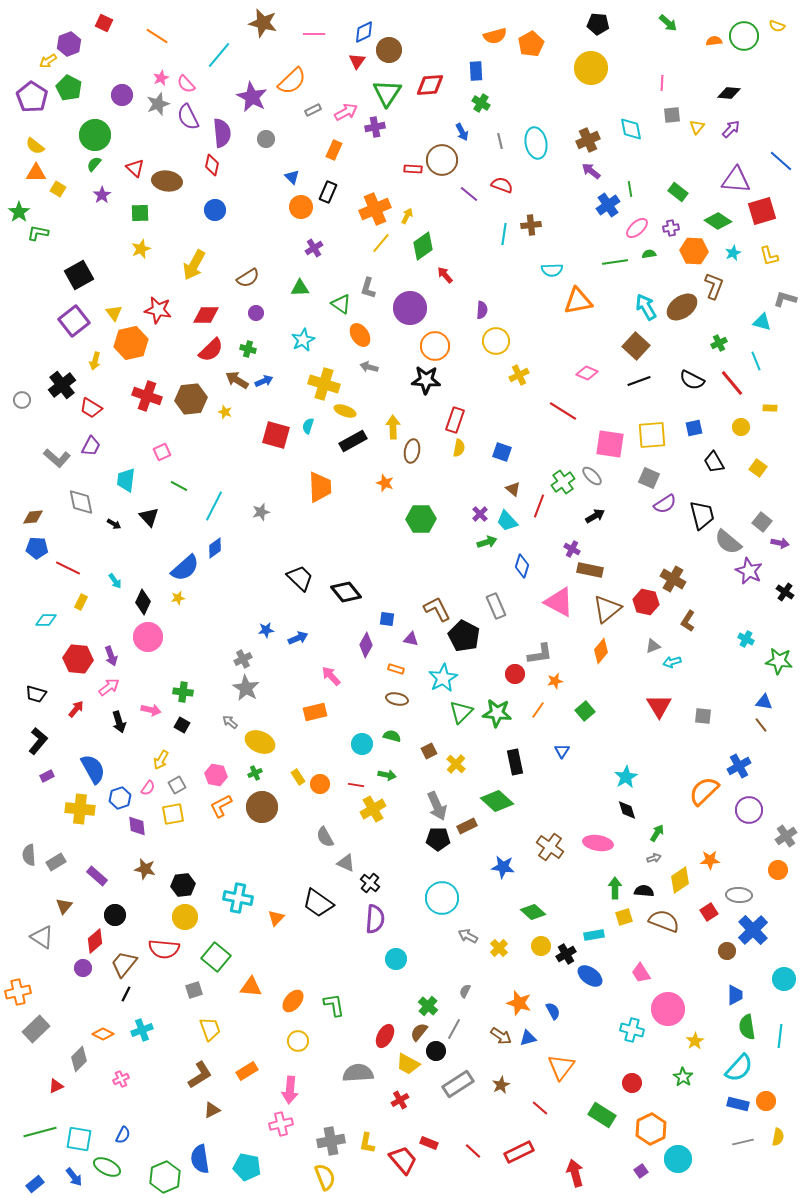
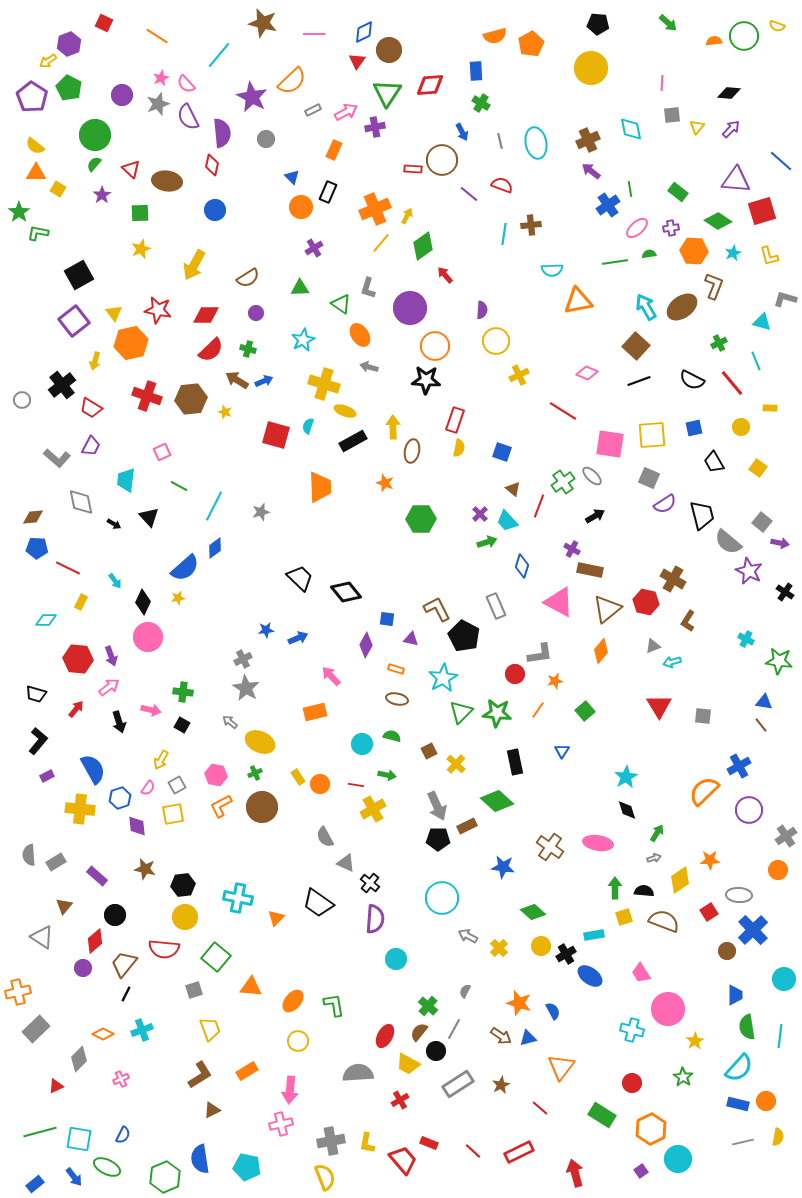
red triangle at (135, 168): moved 4 px left, 1 px down
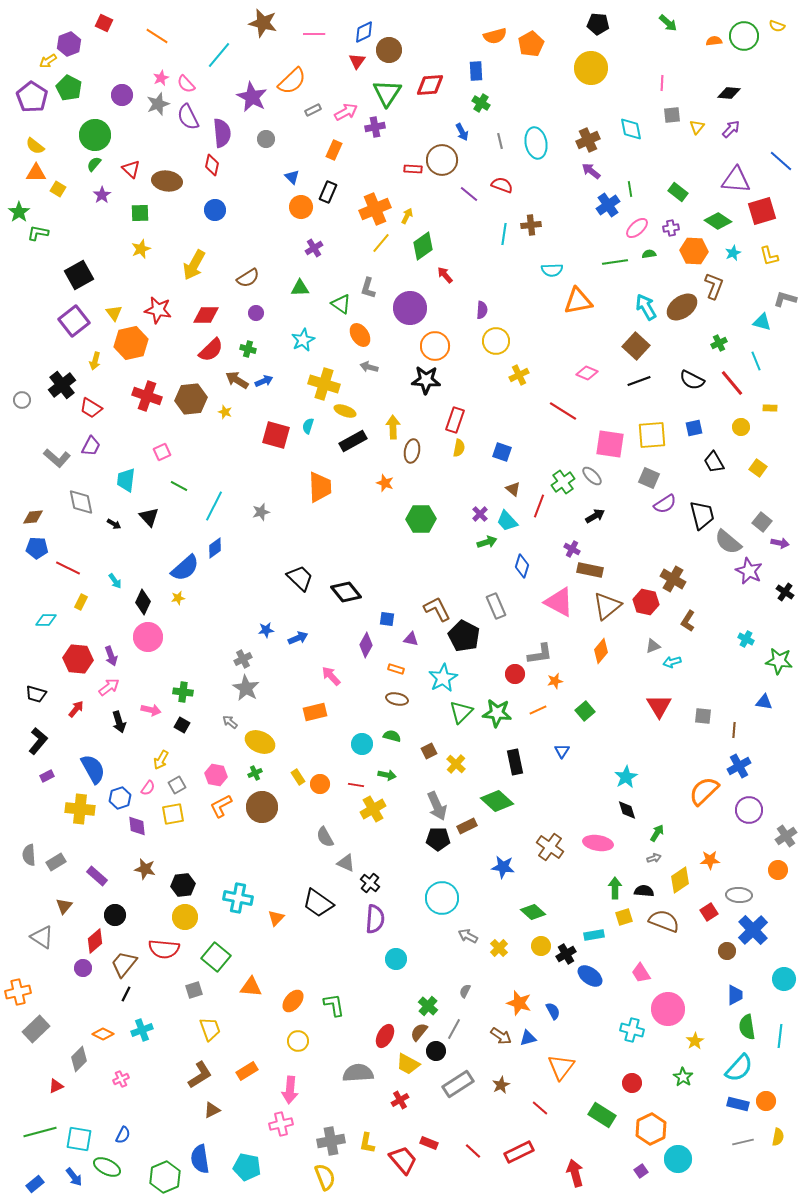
brown triangle at (607, 609): moved 3 px up
orange line at (538, 710): rotated 30 degrees clockwise
brown line at (761, 725): moved 27 px left, 5 px down; rotated 42 degrees clockwise
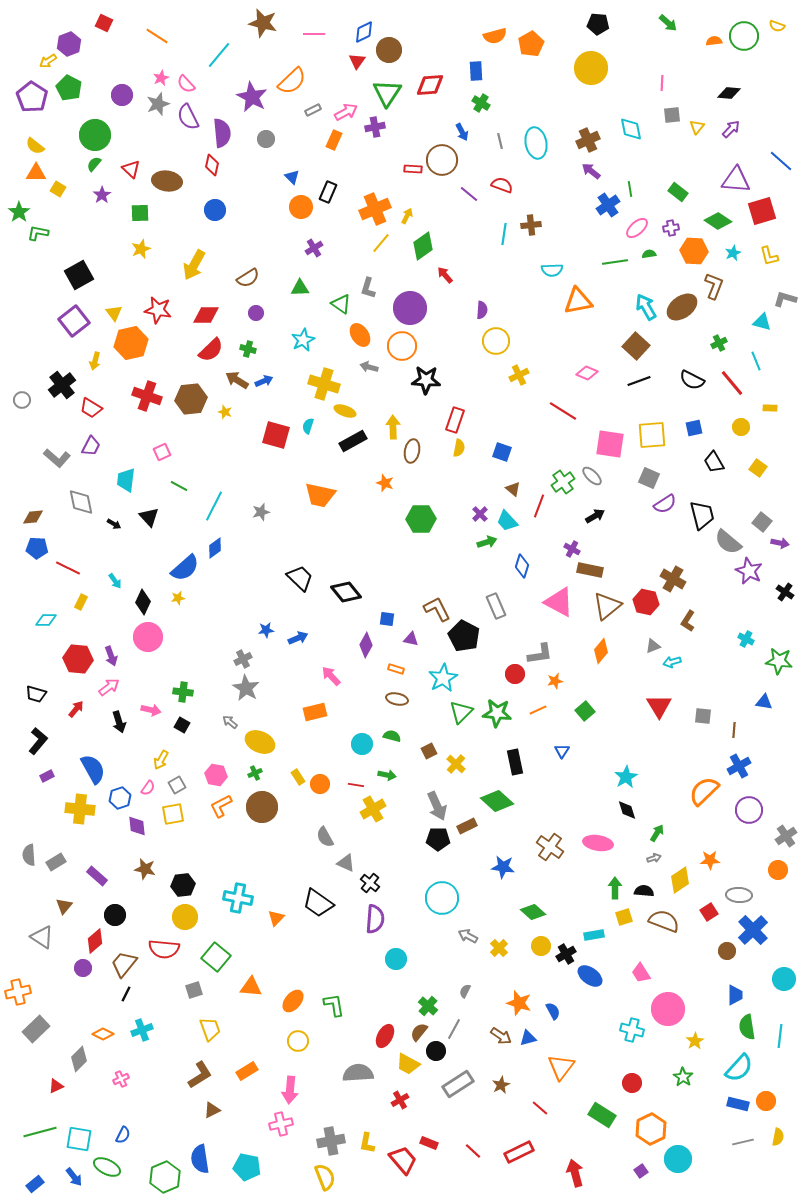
orange rectangle at (334, 150): moved 10 px up
orange circle at (435, 346): moved 33 px left
orange trapezoid at (320, 487): moved 8 px down; rotated 104 degrees clockwise
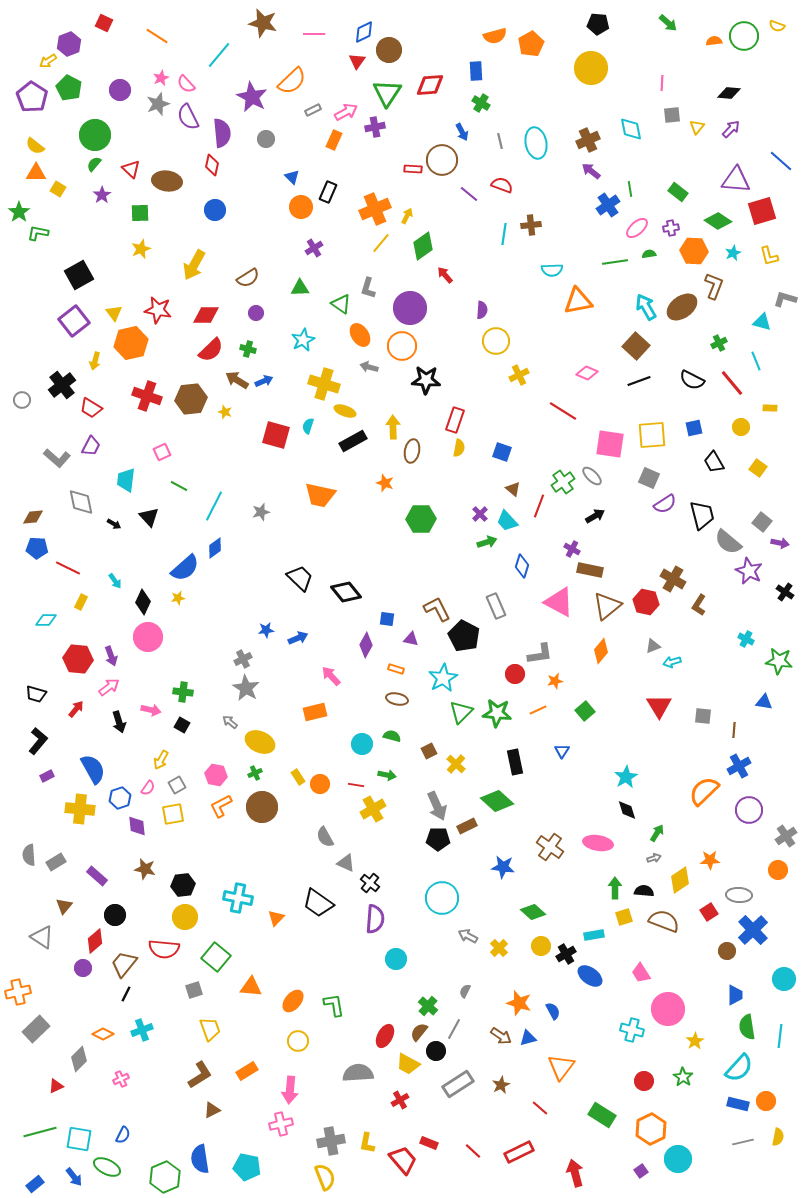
purple circle at (122, 95): moved 2 px left, 5 px up
brown L-shape at (688, 621): moved 11 px right, 16 px up
red circle at (632, 1083): moved 12 px right, 2 px up
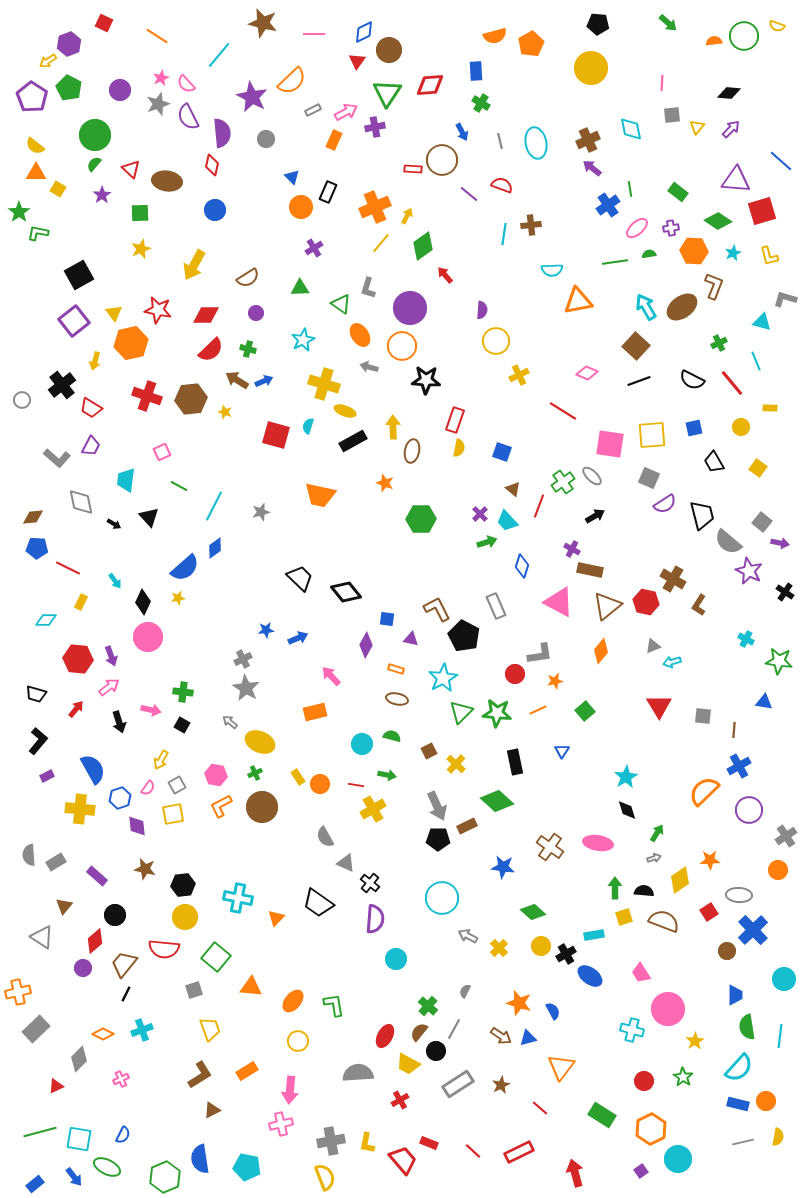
purple arrow at (591, 171): moved 1 px right, 3 px up
orange cross at (375, 209): moved 2 px up
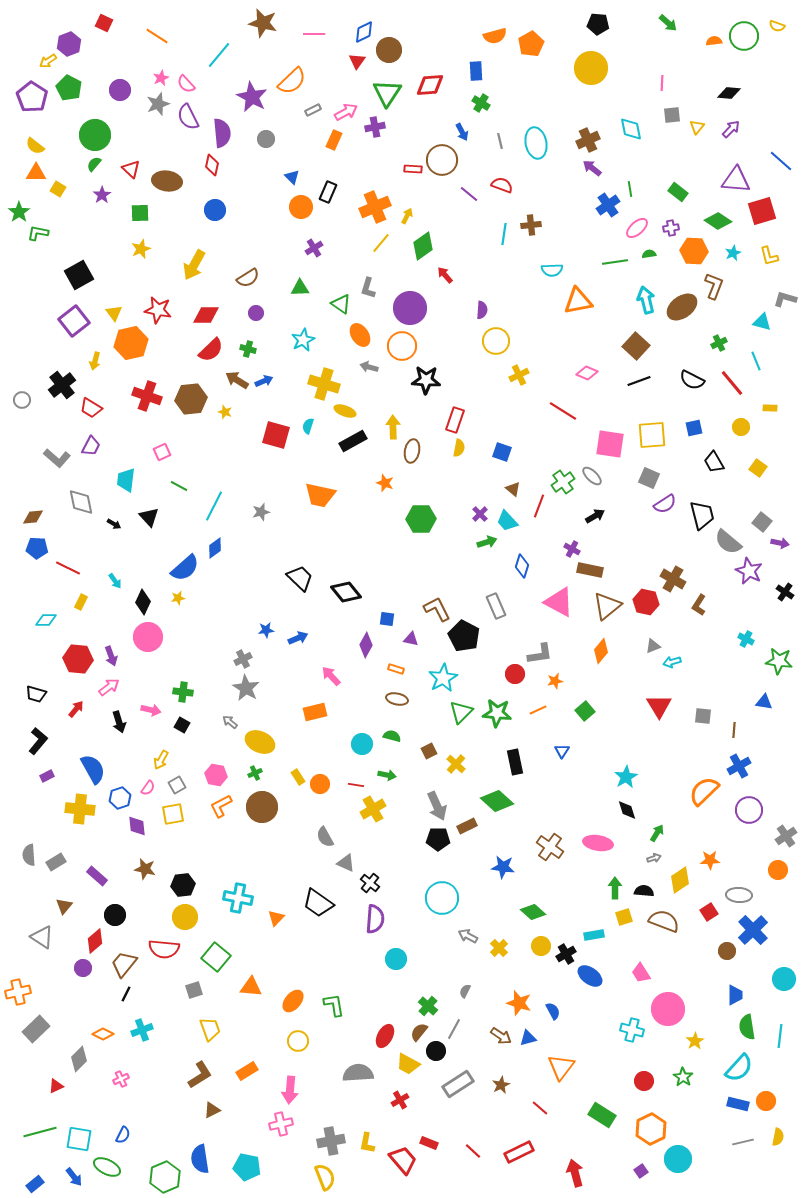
cyan arrow at (646, 307): moved 7 px up; rotated 16 degrees clockwise
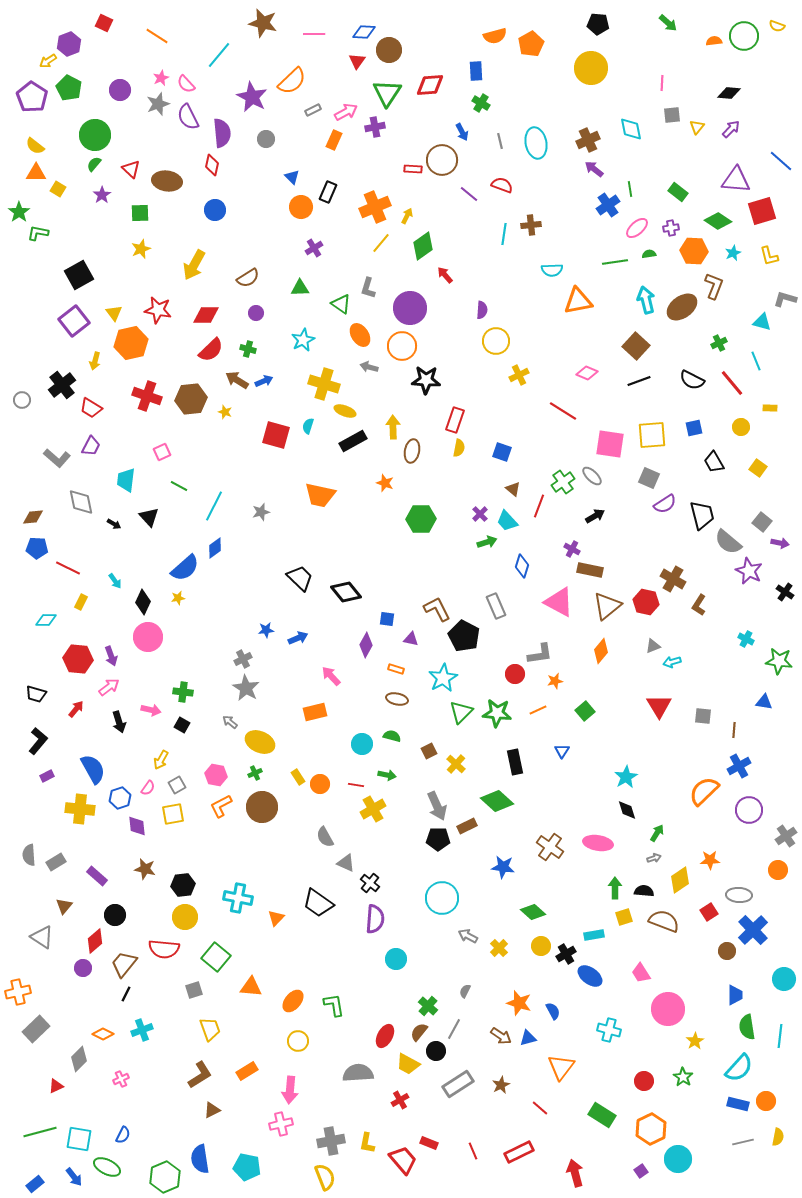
blue diamond at (364, 32): rotated 30 degrees clockwise
purple arrow at (592, 168): moved 2 px right, 1 px down
cyan cross at (632, 1030): moved 23 px left
red line at (473, 1151): rotated 24 degrees clockwise
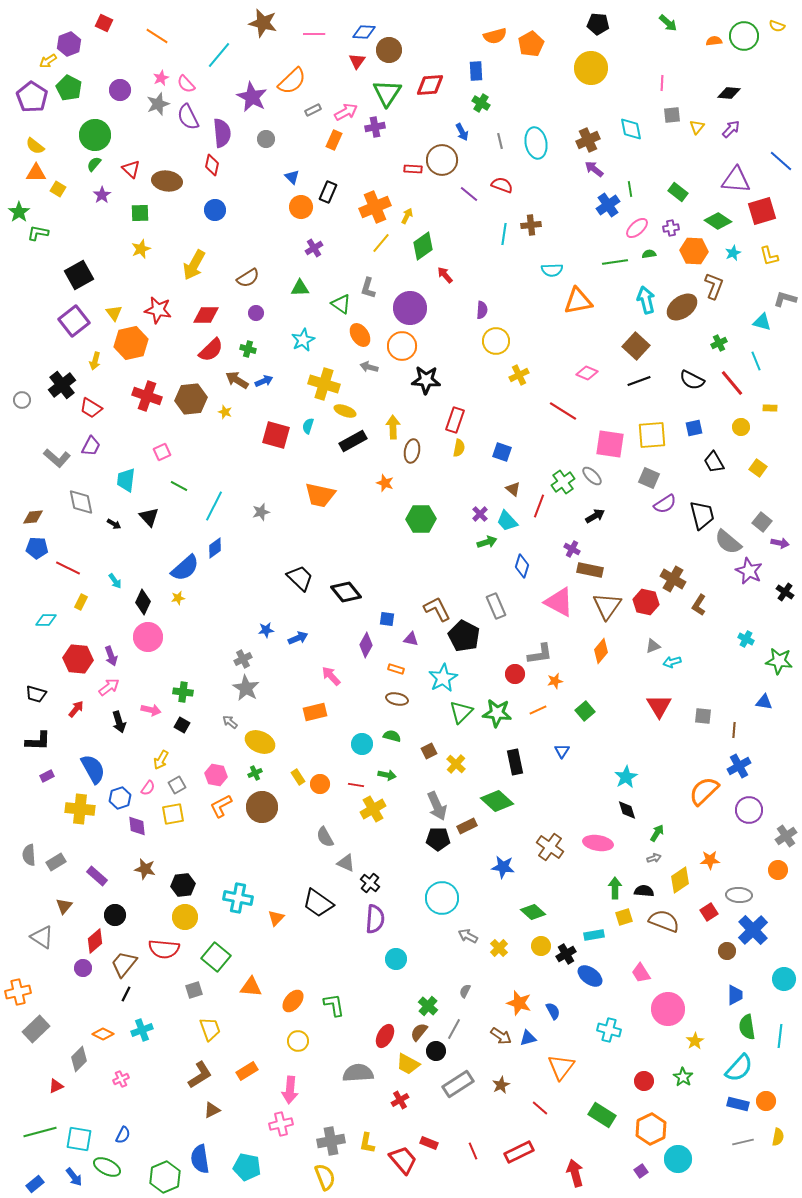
brown triangle at (607, 606): rotated 16 degrees counterclockwise
black L-shape at (38, 741): rotated 52 degrees clockwise
